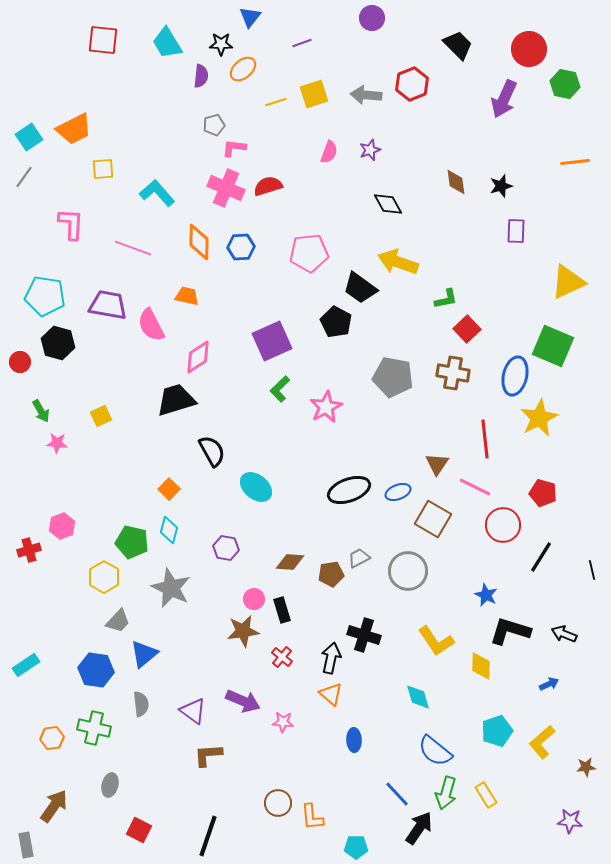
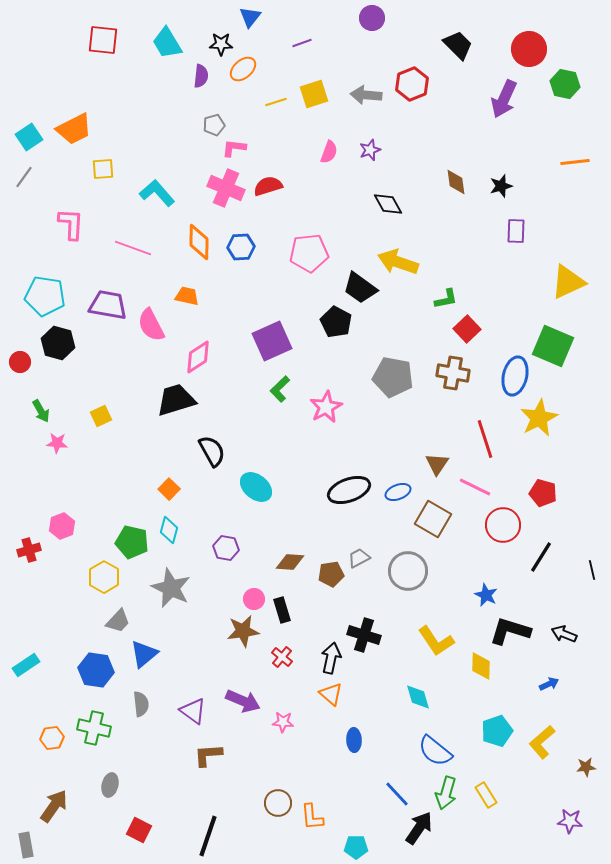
red line at (485, 439): rotated 12 degrees counterclockwise
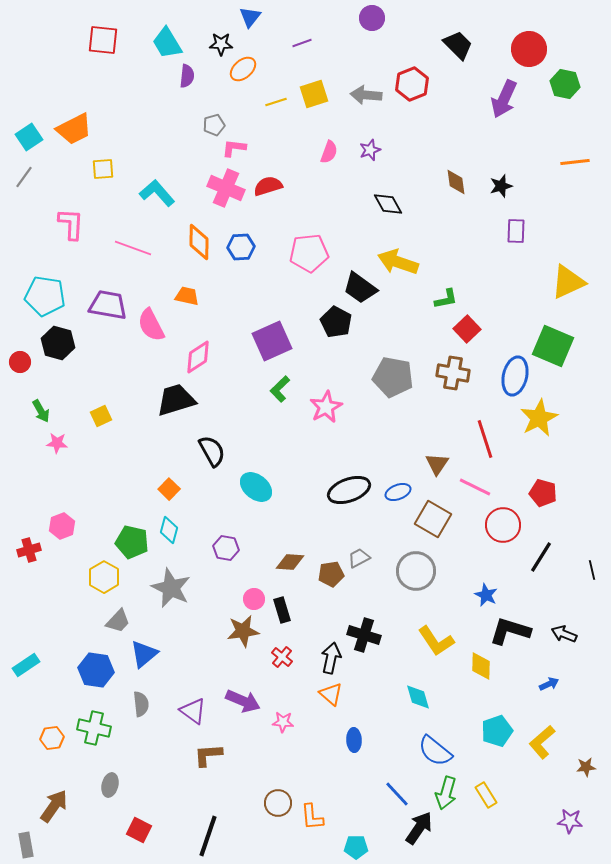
purple semicircle at (201, 76): moved 14 px left
gray circle at (408, 571): moved 8 px right
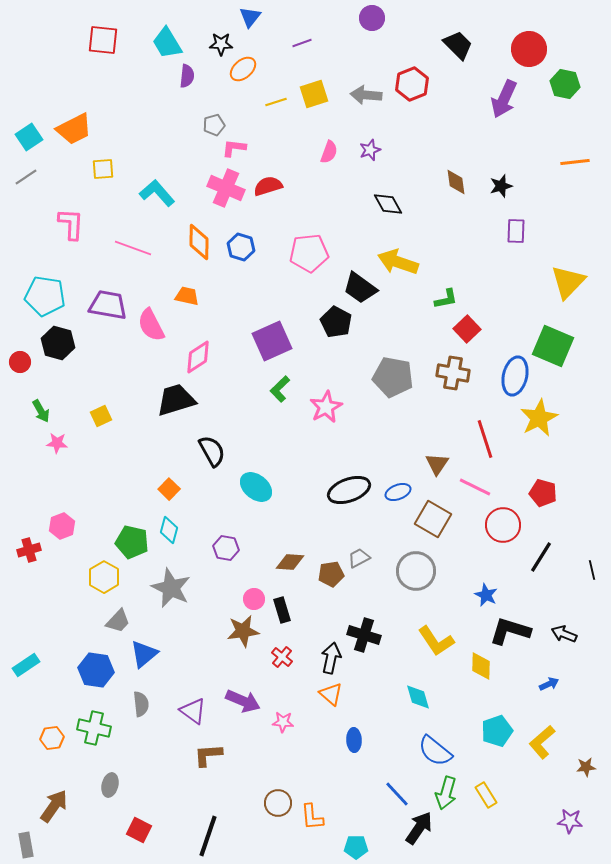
gray line at (24, 177): moved 2 px right; rotated 20 degrees clockwise
blue hexagon at (241, 247): rotated 20 degrees clockwise
yellow triangle at (568, 282): rotated 21 degrees counterclockwise
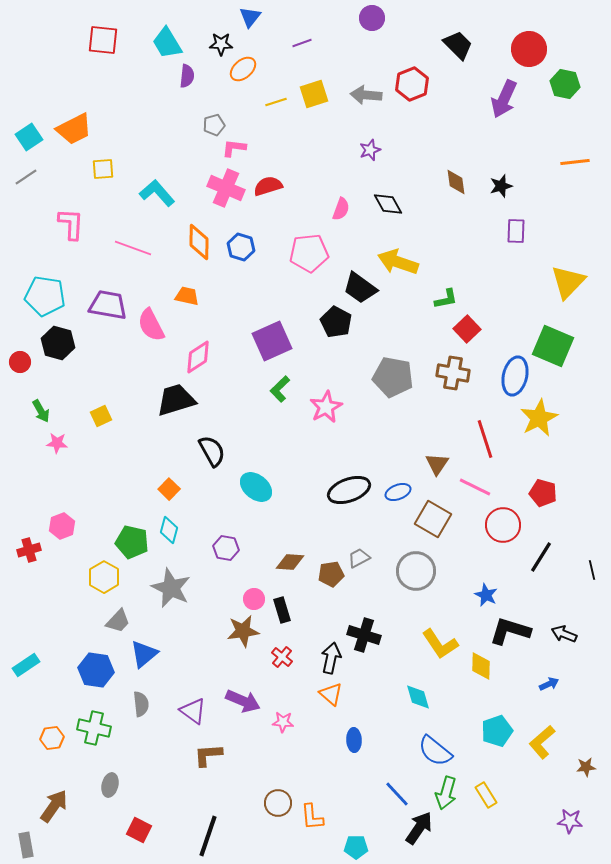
pink semicircle at (329, 152): moved 12 px right, 57 px down
yellow L-shape at (436, 641): moved 4 px right, 3 px down
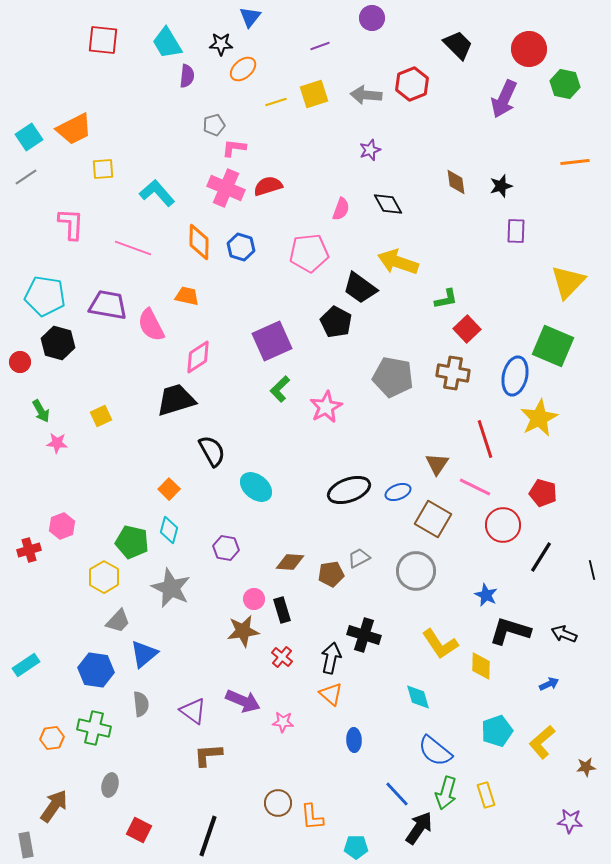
purple line at (302, 43): moved 18 px right, 3 px down
yellow rectangle at (486, 795): rotated 15 degrees clockwise
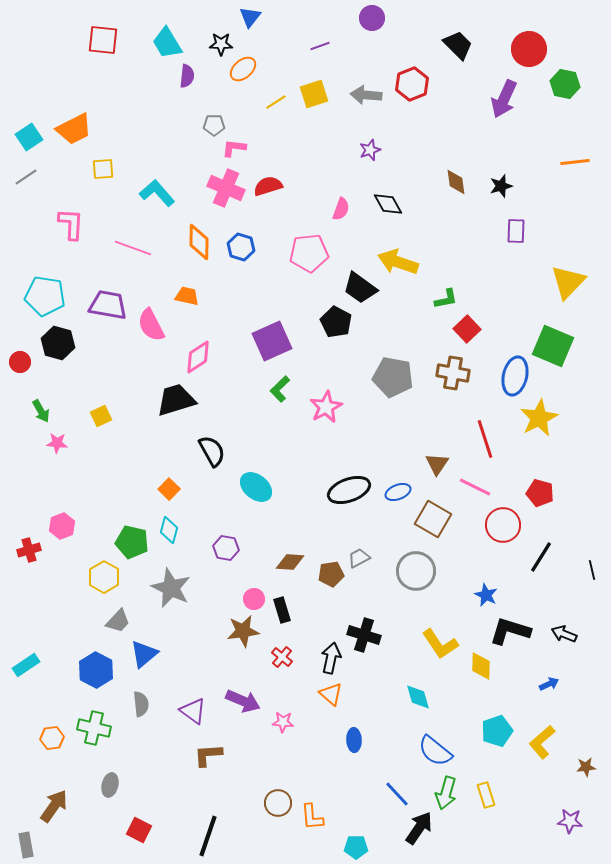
yellow line at (276, 102): rotated 15 degrees counterclockwise
gray pentagon at (214, 125): rotated 15 degrees clockwise
red pentagon at (543, 493): moved 3 px left
blue hexagon at (96, 670): rotated 20 degrees clockwise
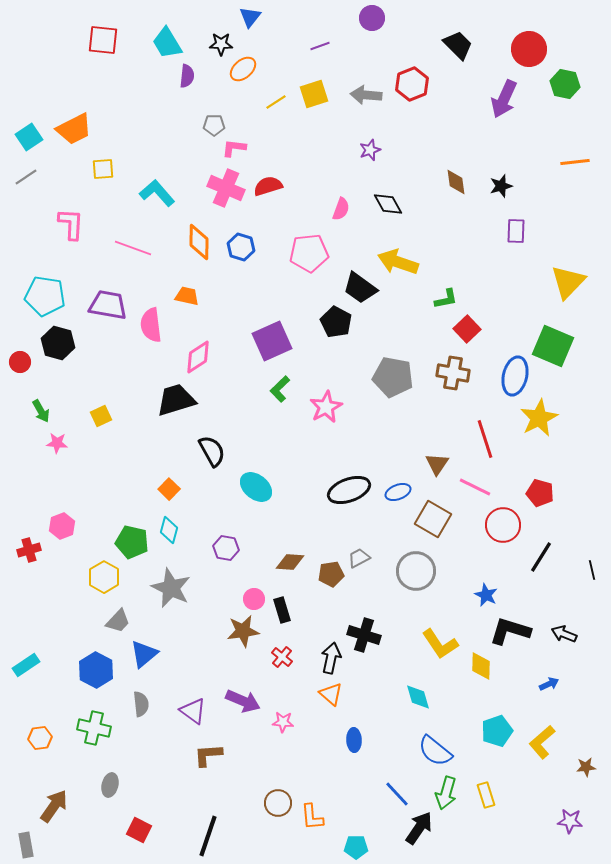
pink semicircle at (151, 325): rotated 20 degrees clockwise
orange hexagon at (52, 738): moved 12 px left
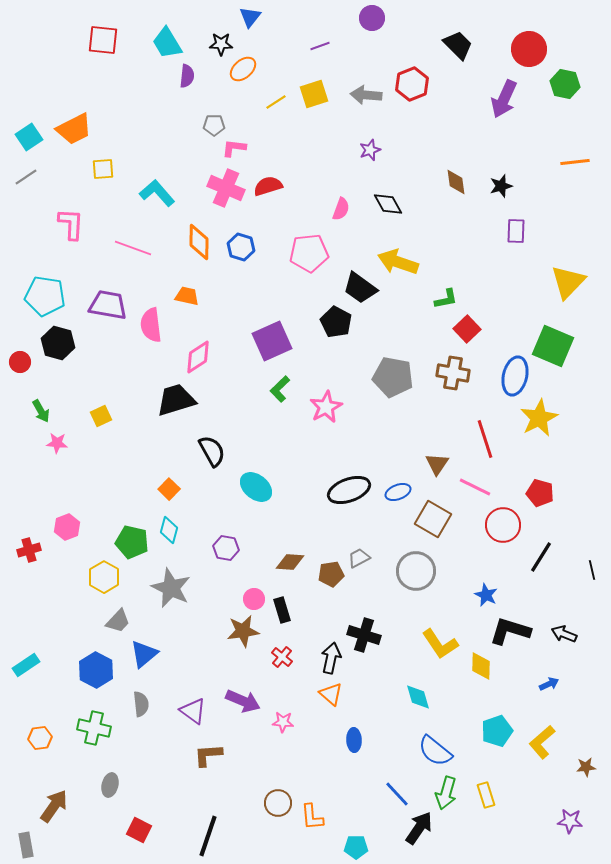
pink hexagon at (62, 526): moved 5 px right, 1 px down
